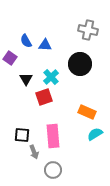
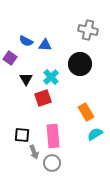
blue semicircle: rotated 32 degrees counterclockwise
red square: moved 1 px left, 1 px down
orange rectangle: moved 1 px left; rotated 36 degrees clockwise
gray circle: moved 1 px left, 7 px up
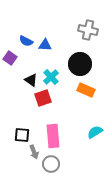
black triangle: moved 5 px right, 1 px down; rotated 24 degrees counterclockwise
orange rectangle: moved 22 px up; rotated 36 degrees counterclockwise
cyan semicircle: moved 2 px up
gray circle: moved 1 px left, 1 px down
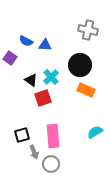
black circle: moved 1 px down
black square: rotated 21 degrees counterclockwise
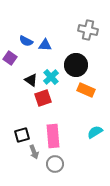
black circle: moved 4 px left
gray circle: moved 4 px right
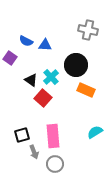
red square: rotated 30 degrees counterclockwise
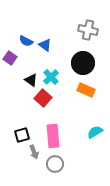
blue triangle: rotated 32 degrees clockwise
black circle: moved 7 px right, 2 px up
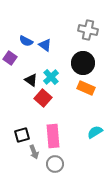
orange rectangle: moved 2 px up
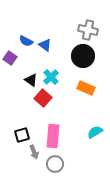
black circle: moved 7 px up
pink rectangle: rotated 10 degrees clockwise
